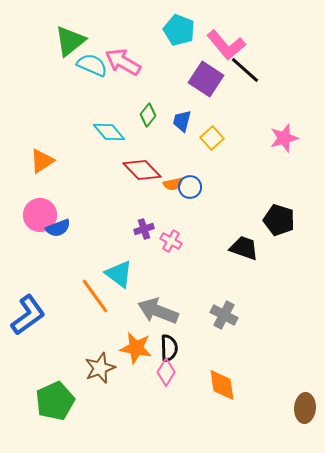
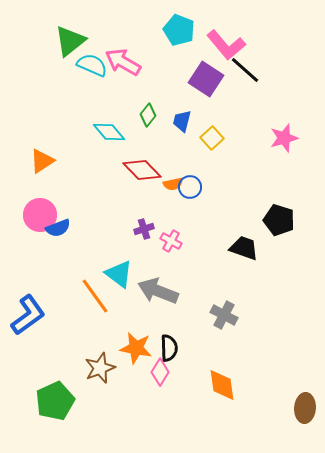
gray arrow: moved 20 px up
pink diamond: moved 6 px left
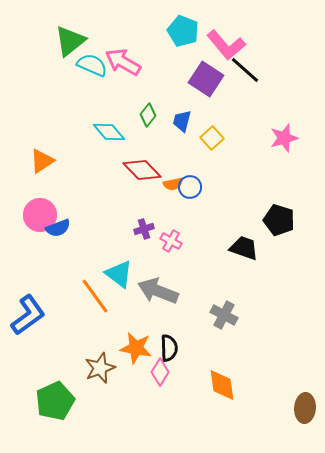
cyan pentagon: moved 4 px right, 1 px down
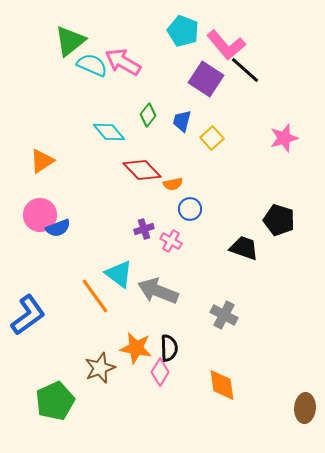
blue circle: moved 22 px down
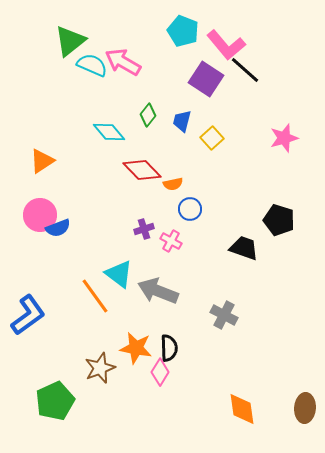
orange diamond: moved 20 px right, 24 px down
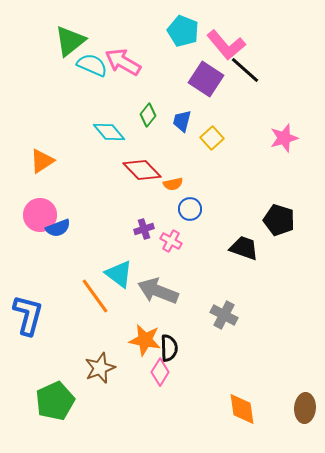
blue L-shape: rotated 39 degrees counterclockwise
orange star: moved 9 px right, 8 px up
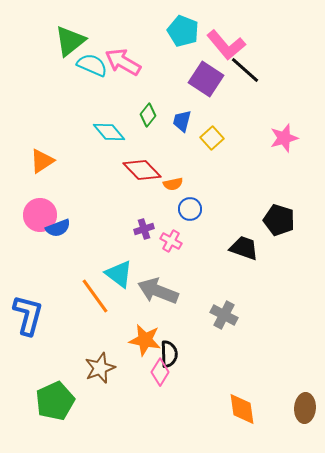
black semicircle: moved 6 px down
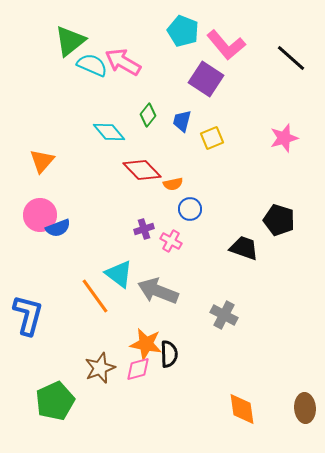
black line: moved 46 px right, 12 px up
yellow square: rotated 20 degrees clockwise
orange triangle: rotated 16 degrees counterclockwise
orange star: moved 1 px right, 4 px down
pink diamond: moved 22 px left, 3 px up; rotated 44 degrees clockwise
brown ellipse: rotated 8 degrees counterclockwise
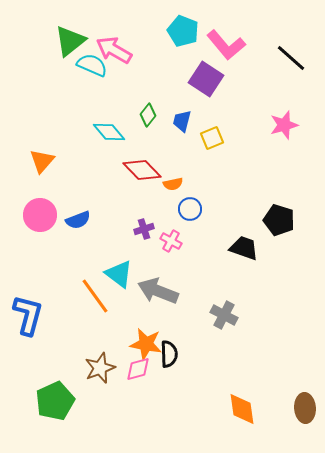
pink arrow: moved 9 px left, 12 px up
pink star: moved 13 px up
blue semicircle: moved 20 px right, 8 px up
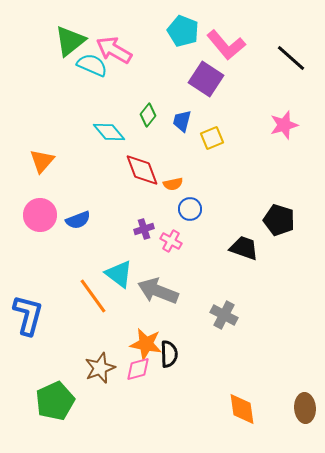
red diamond: rotated 24 degrees clockwise
orange line: moved 2 px left
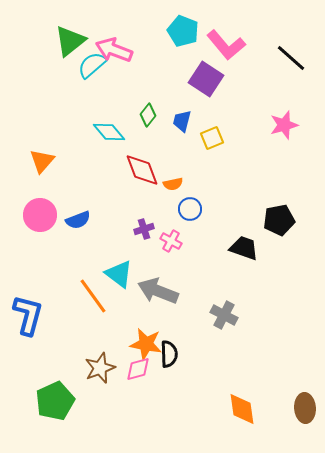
pink arrow: rotated 9 degrees counterclockwise
cyan semicircle: rotated 64 degrees counterclockwise
black pentagon: rotated 28 degrees counterclockwise
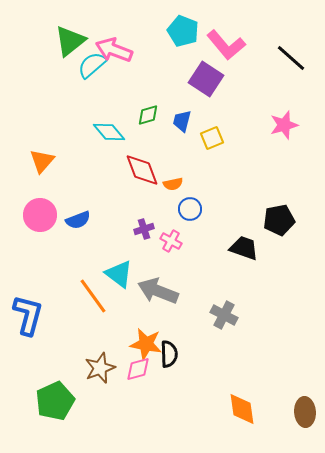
green diamond: rotated 35 degrees clockwise
brown ellipse: moved 4 px down
